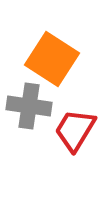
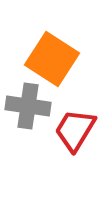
gray cross: moved 1 px left
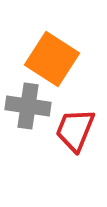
red trapezoid: rotated 9 degrees counterclockwise
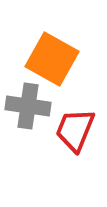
orange square: rotated 4 degrees counterclockwise
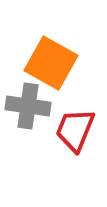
orange square: moved 1 px left, 4 px down
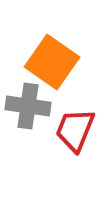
orange square: moved 1 px right, 1 px up; rotated 6 degrees clockwise
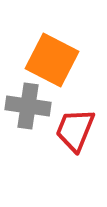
orange square: moved 2 px up; rotated 8 degrees counterclockwise
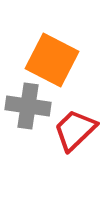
red trapezoid: rotated 24 degrees clockwise
